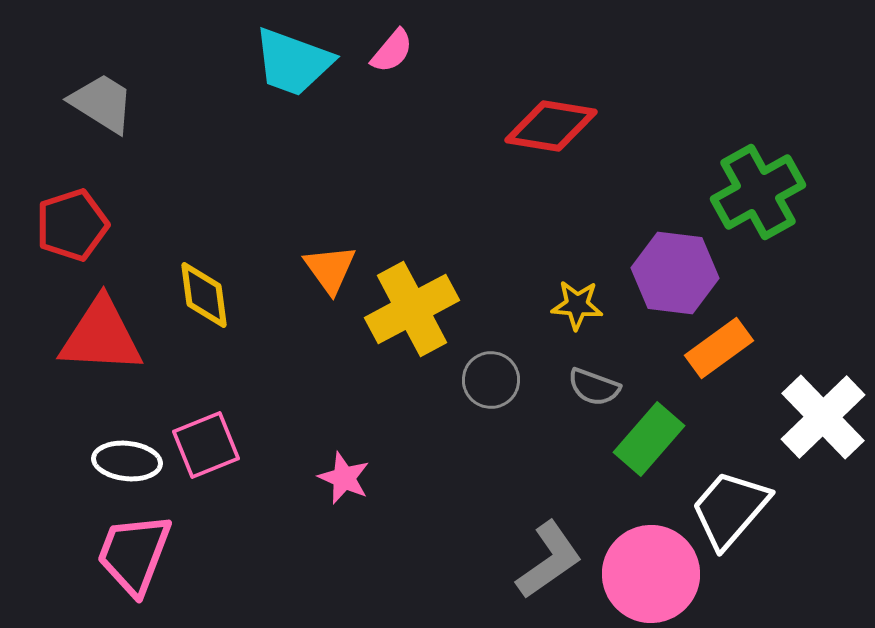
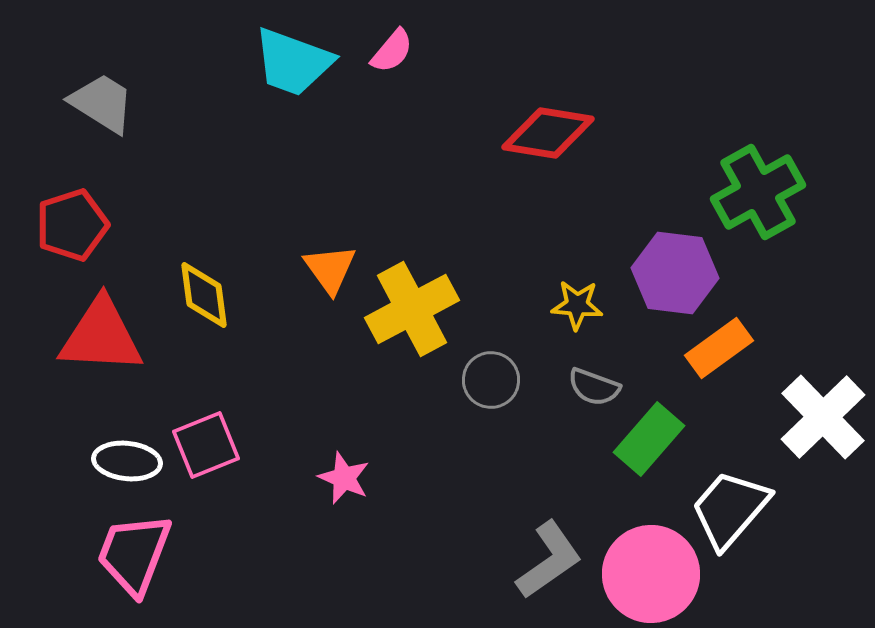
red diamond: moved 3 px left, 7 px down
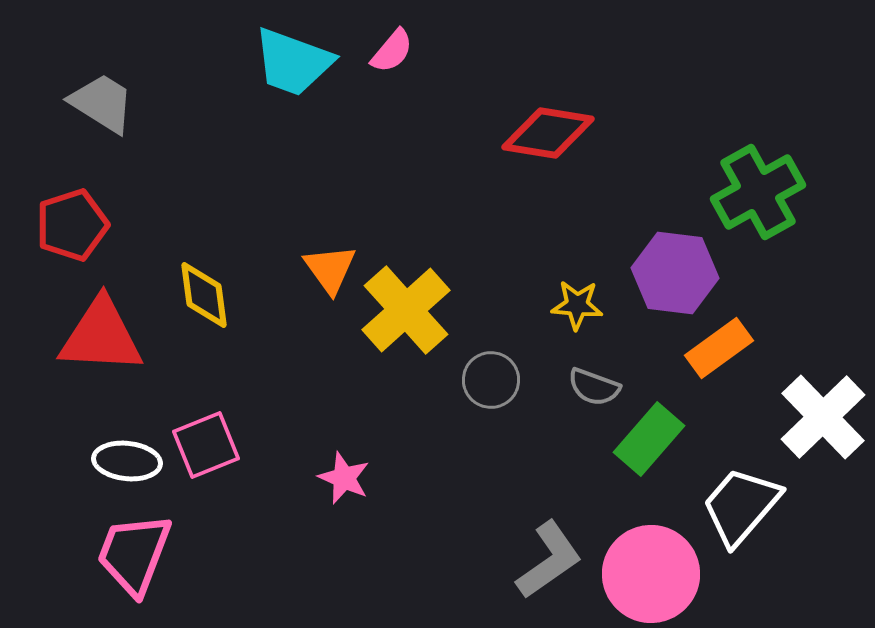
yellow cross: moved 6 px left, 1 px down; rotated 14 degrees counterclockwise
white trapezoid: moved 11 px right, 3 px up
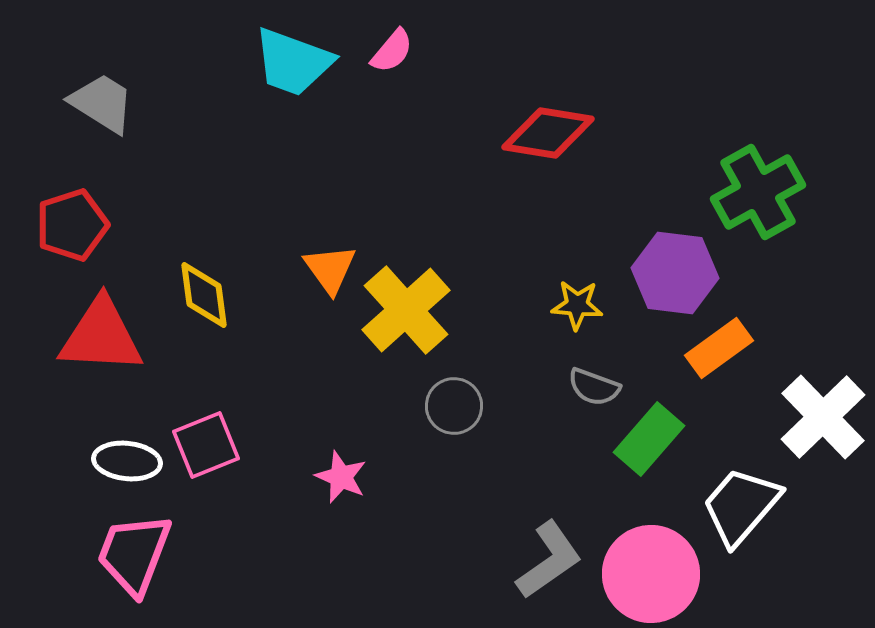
gray circle: moved 37 px left, 26 px down
pink star: moved 3 px left, 1 px up
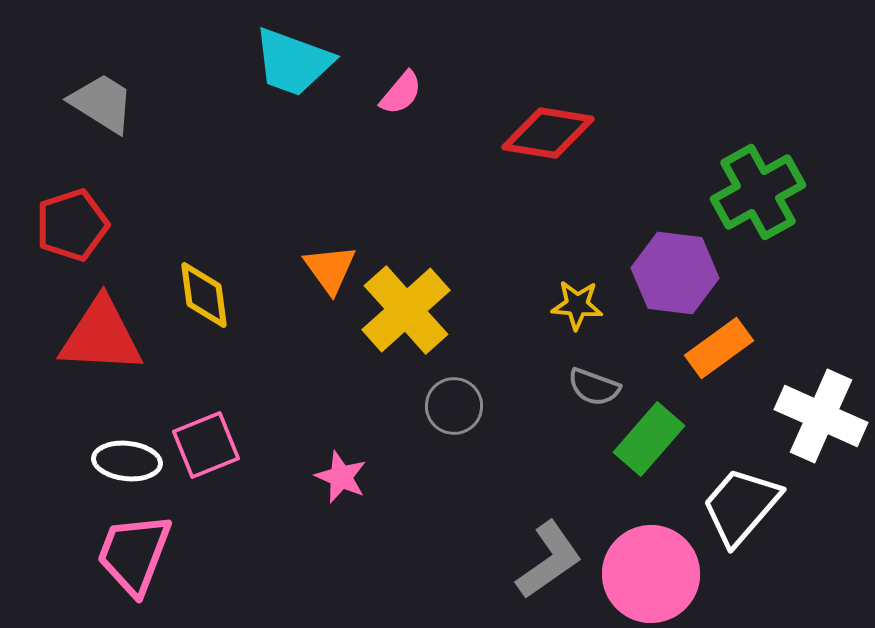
pink semicircle: moved 9 px right, 42 px down
white cross: moved 2 px left, 1 px up; rotated 22 degrees counterclockwise
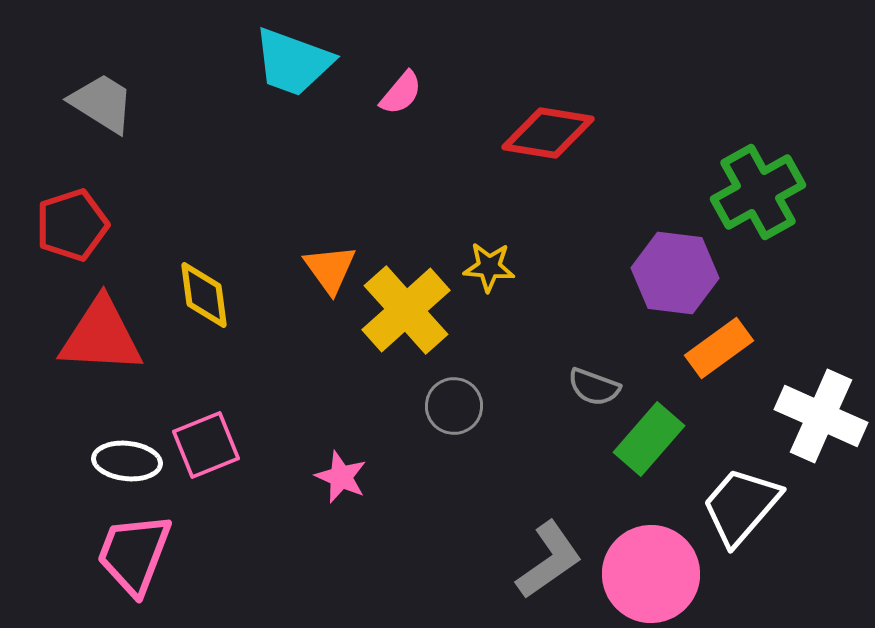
yellow star: moved 88 px left, 38 px up
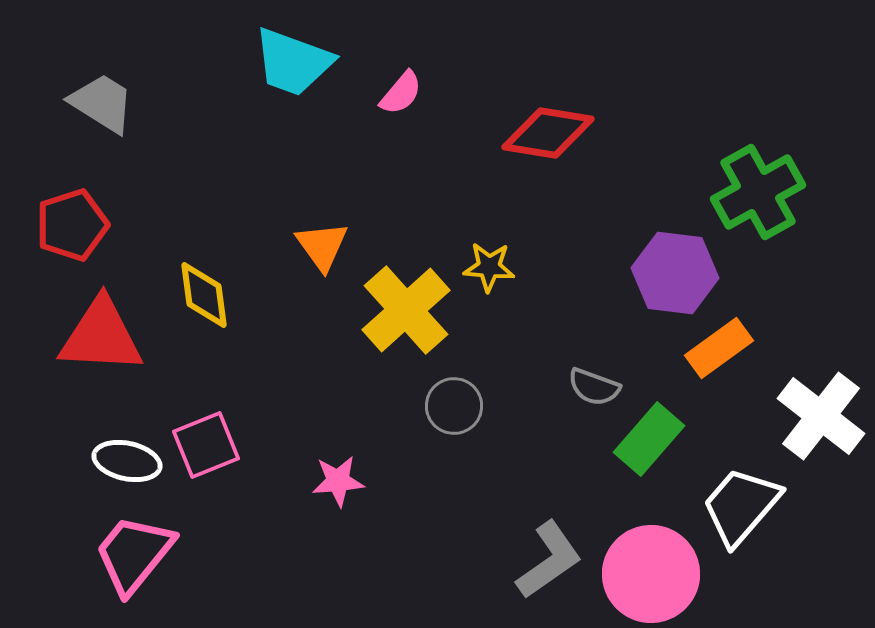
orange triangle: moved 8 px left, 23 px up
white cross: rotated 14 degrees clockwise
white ellipse: rotated 6 degrees clockwise
pink star: moved 3 px left, 4 px down; rotated 28 degrees counterclockwise
pink trapezoid: rotated 18 degrees clockwise
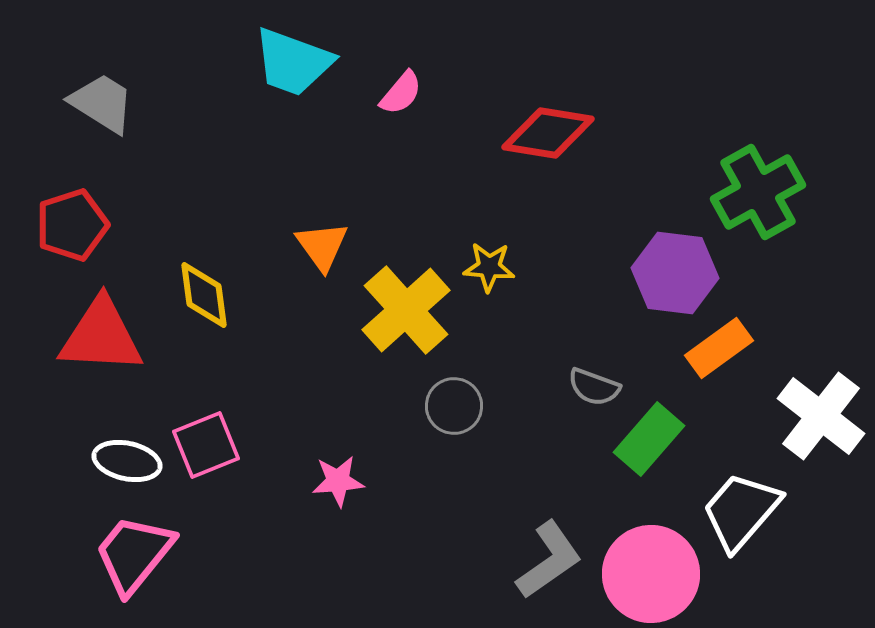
white trapezoid: moved 5 px down
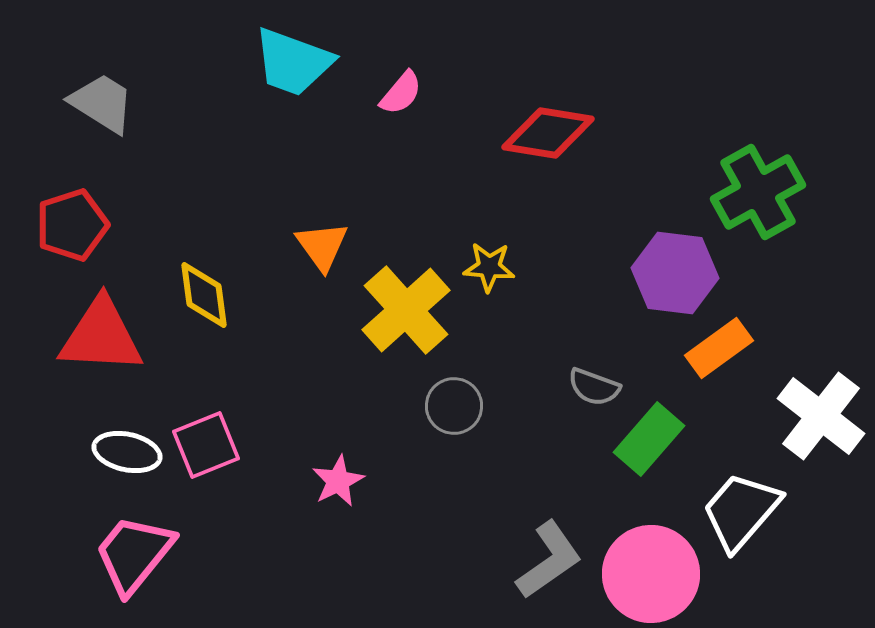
white ellipse: moved 9 px up
pink star: rotated 22 degrees counterclockwise
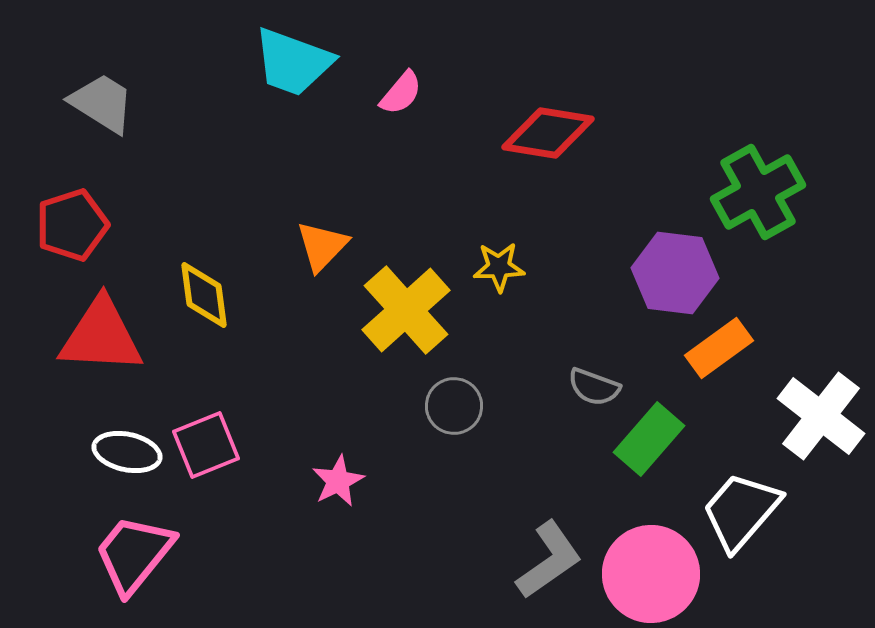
orange triangle: rotated 20 degrees clockwise
yellow star: moved 10 px right; rotated 6 degrees counterclockwise
